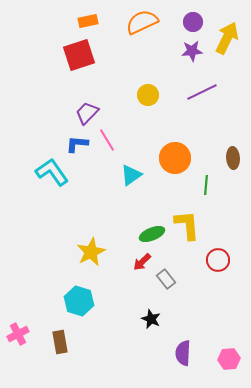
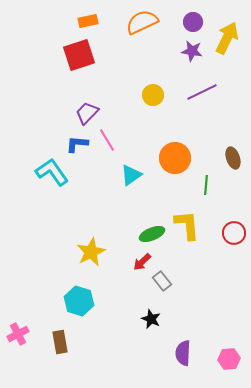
purple star: rotated 15 degrees clockwise
yellow circle: moved 5 px right
brown ellipse: rotated 15 degrees counterclockwise
red circle: moved 16 px right, 27 px up
gray rectangle: moved 4 px left, 2 px down
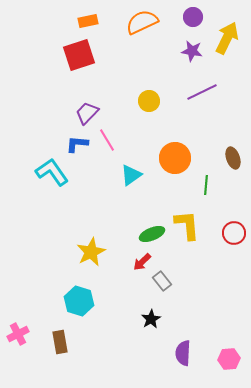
purple circle: moved 5 px up
yellow circle: moved 4 px left, 6 px down
black star: rotated 18 degrees clockwise
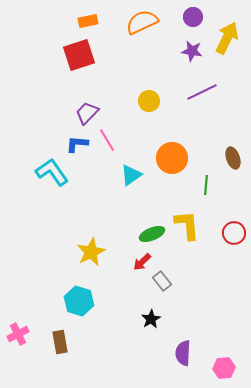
orange circle: moved 3 px left
pink hexagon: moved 5 px left, 9 px down
